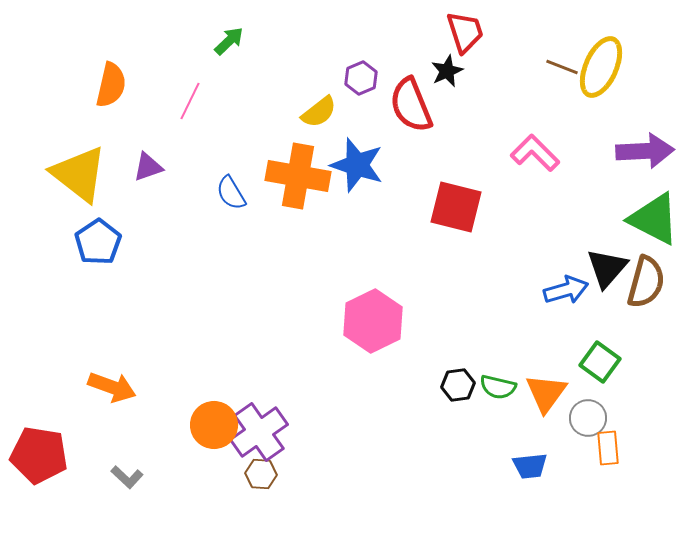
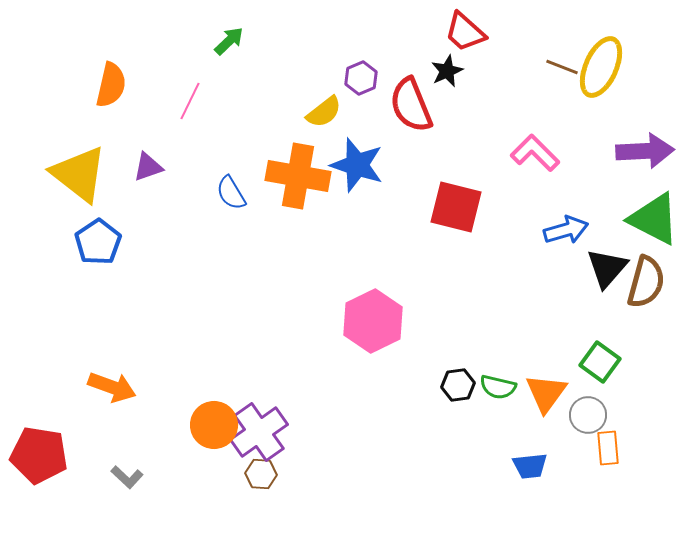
red trapezoid: rotated 150 degrees clockwise
yellow semicircle: moved 5 px right
blue arrow: moved 60 px up
gray circle: moved 3 px up
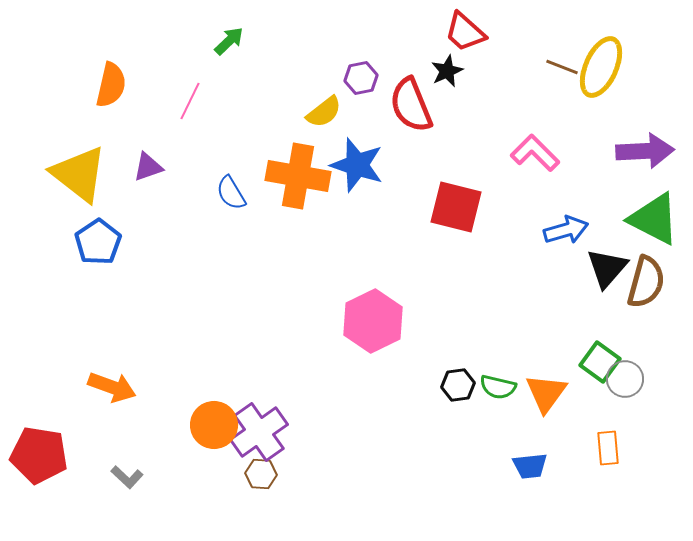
purple hexagon: rotated 12 degrees clockwise
gray circle: moved 37 px right, 36 px up
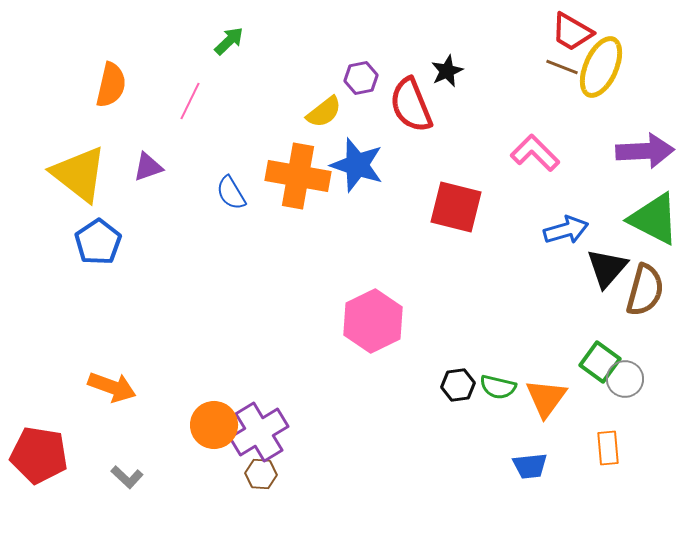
red trapezoid: moved 107 px right; rotated 12 degrees counterclockwise
brown semicircle: moved 1 px left, 8 px down
orange triangle: moved 5 px down
purple cross: rotated 4 degrees clockwise
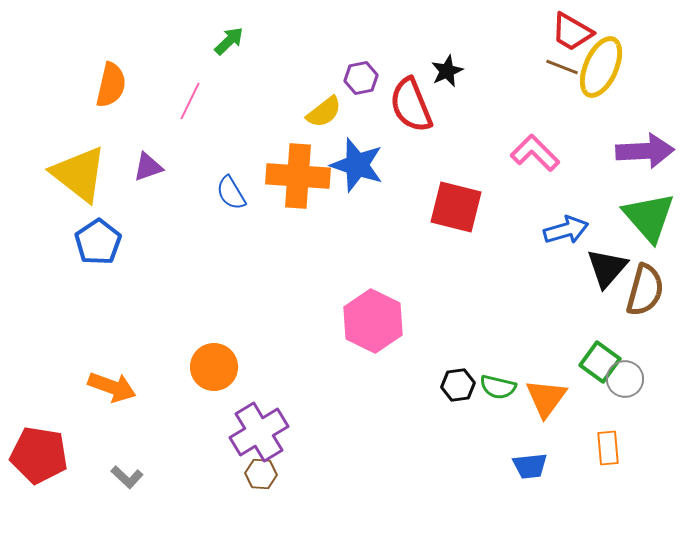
orange cross: rotated 6 degrees counterclockwise
green triangle: moved 5 px left, 2 px up; rotated 22 degrees clockwise
pink hexagon: rotated 8 degrees counterclockwise
orange circle: moved 58 px up
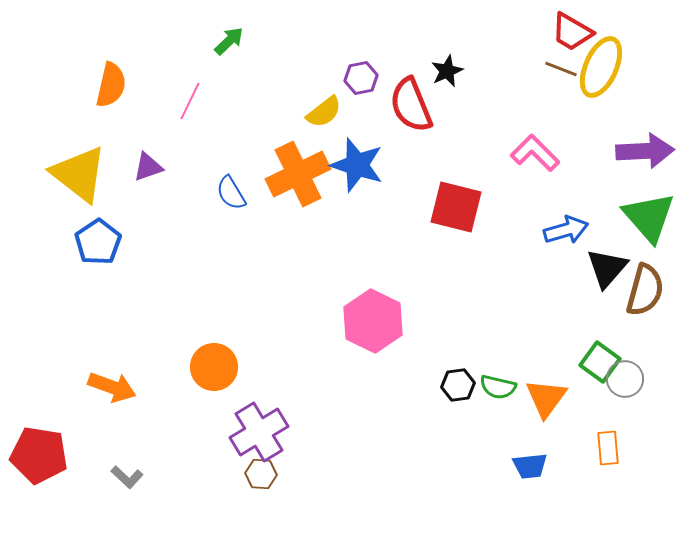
brown line: moved 1 px left, 2 px down
orange cross: moved 2 px up; rotated 30 degrees counterclockwise
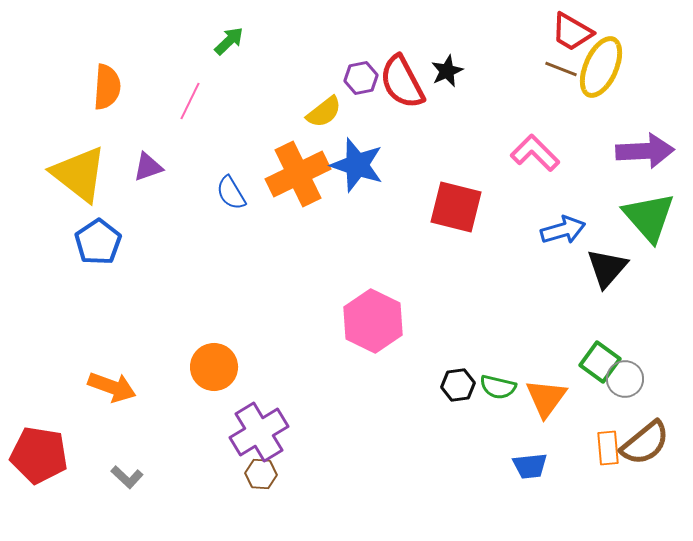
orange semicircle: moved 4 px left, 2 px down; rotated 9 degrees counterclockwise
red semicircle: moved 9 px left, 23 px up; rotated 6 degrees counterclockwise
blue arrow: moved 3 px left
brown semicircle: moved 153 px down; rotated 36 degrees clockwise
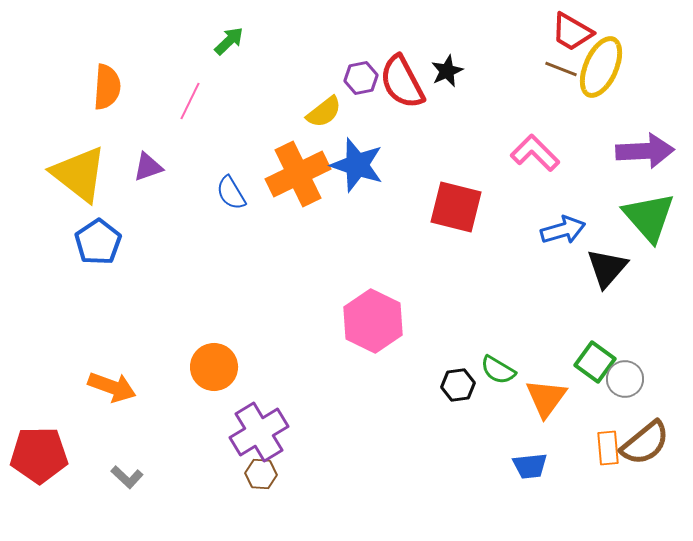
green square: moved 5 px left
green semicircle: moved 17 px up; rotated 18 degrees clockwise
red pentagon: rotated 10 degrees counterclockwise
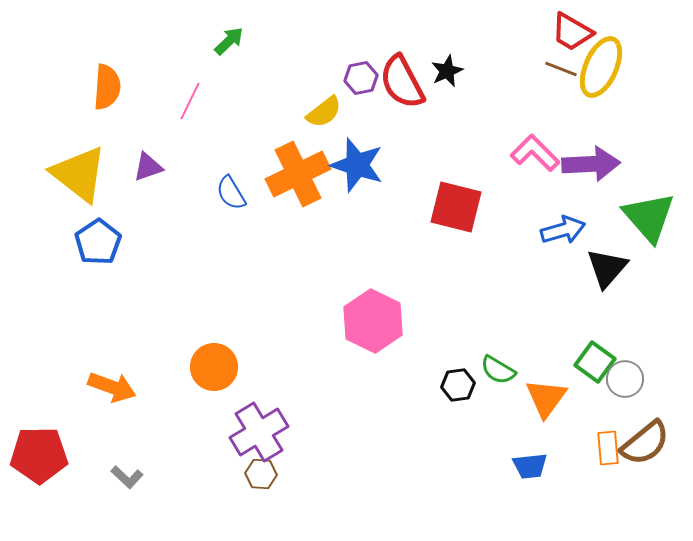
purple arrow: moved 54 px left, 13 px down
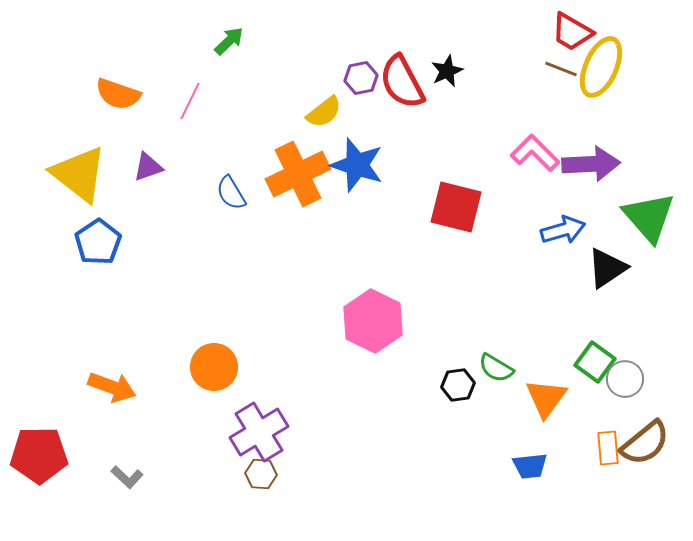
orange semicircle: moved 11 px right, 7 px down; rotated 105 degrees clockwise
black triangle: rotated 15 degrees clockwise
green semicircle: moved 2 px left, 2 px up
